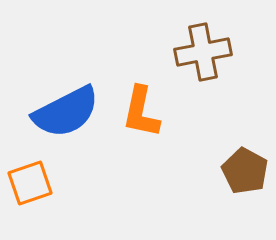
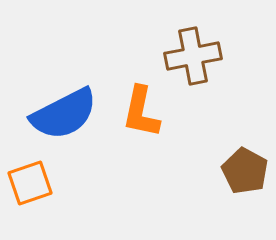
brown cross: moved 10 px left, 4 px down
blue semicircle: moved 2 px left, 2 px down
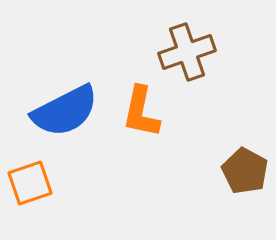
brown cross: moved 6 px left, 4 px up; rotated 8 degrees counterclockwise
blue semicircle: moved 1 px right, 3 px up
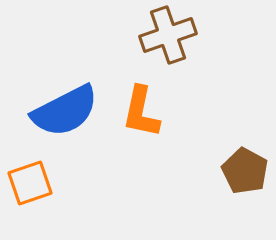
brown cross: moved 19 px left, 17 px up
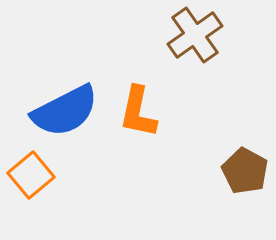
brown cross: moved 27 px right; rotated 16 degrees counterclockwise
orange L-shape: moved 3 px left
orange square: moved 1 px right, 8 px up; rotated 21 degrees counterclockwise
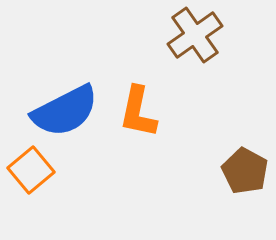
orange square: moved 5 px up
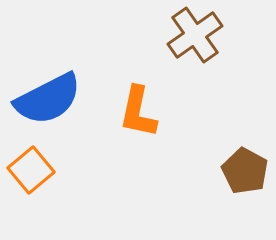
blue semicircle: moved 17 px left, 12 px up
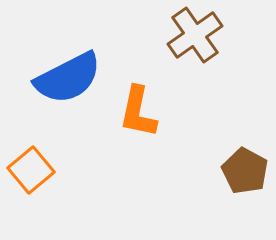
blue semicircle: moved 20 px right, 21 px up
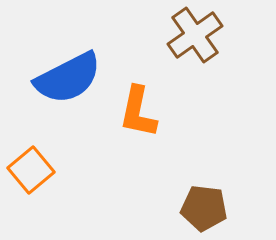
brown pentagon: moved 41 px left, 37 px down; rotated 21 degrees counterclockwise
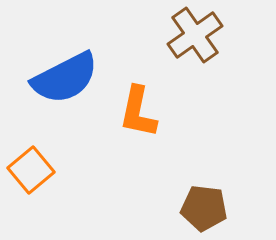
blue semicircle: moved 3 px left
